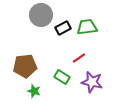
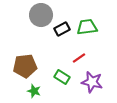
black rectangle: moved 1 px left, 1 px down
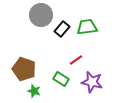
black rectangle: rotated 21 degrees counterclockwise
red line: moved 3 px left, 2 px down
brown pentagon: moved 1 px left, 3 px down; rotated 25 degrees clockwise
green rectangle: moved 1 px left, 2 px down
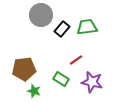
brown pentagon: rotated 25 degrees counterclockwise
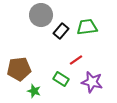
black rectangle: moved 1 px left, 2 px down
brown pentagon: moved 5 px left
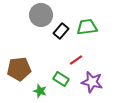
green star: moved 6 px right
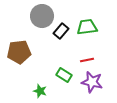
gray circle: moved 1 px right, 1 px down
red line: moved 11 px right; rotated 24 degrees clockwise
brown pentagon: moved 17 px up
green rectangle: moved 3 px right, 4 px up
